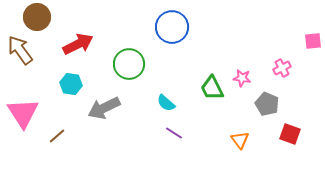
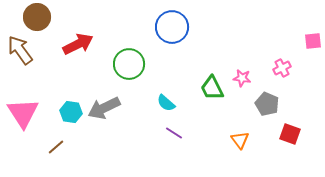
cyan hexagon: moved 28 px down
brown line: moved 1 px left, 11 px down
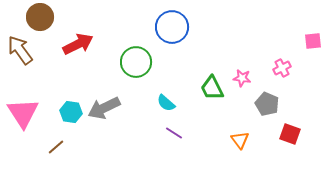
brown circle: moved 3 px right
green circle: moved 7 px right, 2 px up
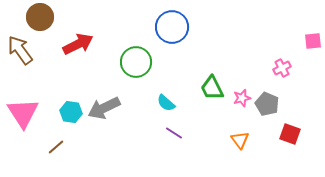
pink star: moved 20 px down; rotated 24 degrees counterclockwise
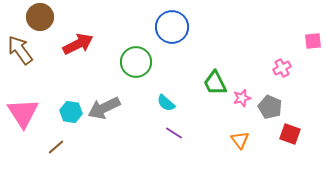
green trapezoid: moved 3 px right, 5 px up
gray pentagon: moved 3 px right, 3 px down
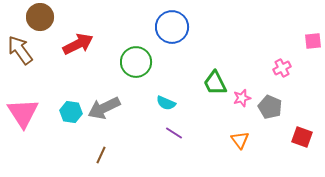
cyan semicircle: rotated 18 degrees counterclockwise
red square: moved 12 px right, 3 px down
brown line: moved 45 px right, 8 px down; rotated 24 degrees counterclockwise
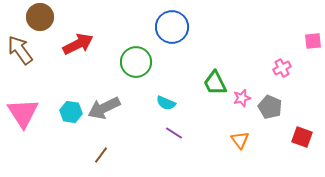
brown line: rotated 12 degrees clockwise
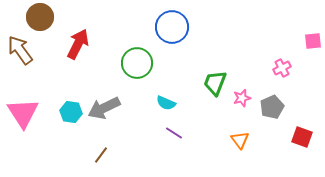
red arrow: rotated 36 degrees counterclockwise
green circle: moved 1 px right, 1 px down
green trapezoid: rotated 48 degrees clockwise
gray pentagon: moved 2 px right; rotated 25 degrees clockwise
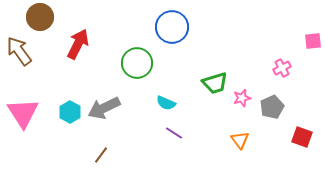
brown arrow: moved 1 px left, 1 px down
green trapezoid: rotated 128 degrees counterclockwise
cyan hexagon: moved 1 px left; rotated 20 degrees clockwise
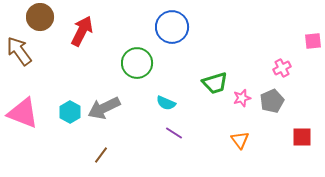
red arrow: moved 4 px right, 13 px up
gray pentagon: moved 6 px up
pink triangle: rotated 36 degrees counterclockwise
red square: rotated 20 degrees counterclockwise
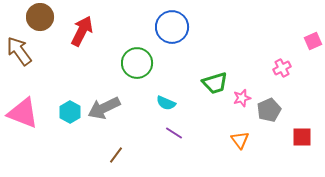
pink square: rotated 18 degrees counterclockwise
gray pentagon: moved 3 px left, 9 px down
brown line: moved 15 px right
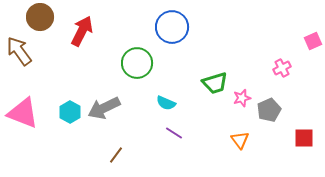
red square: moved 2 px right, 1 px down
